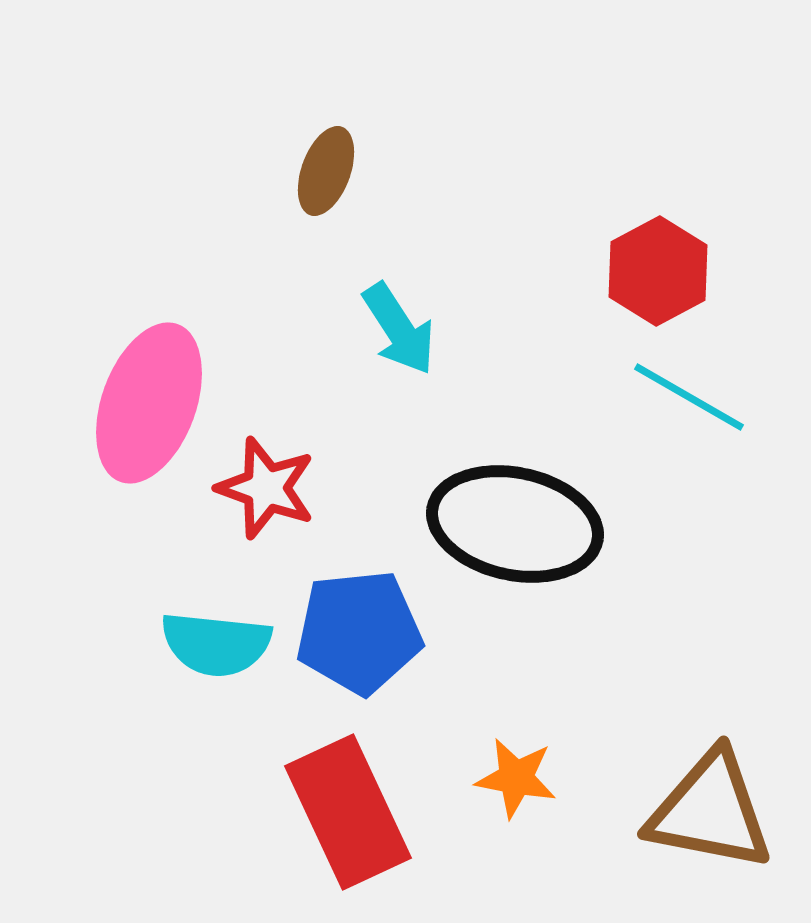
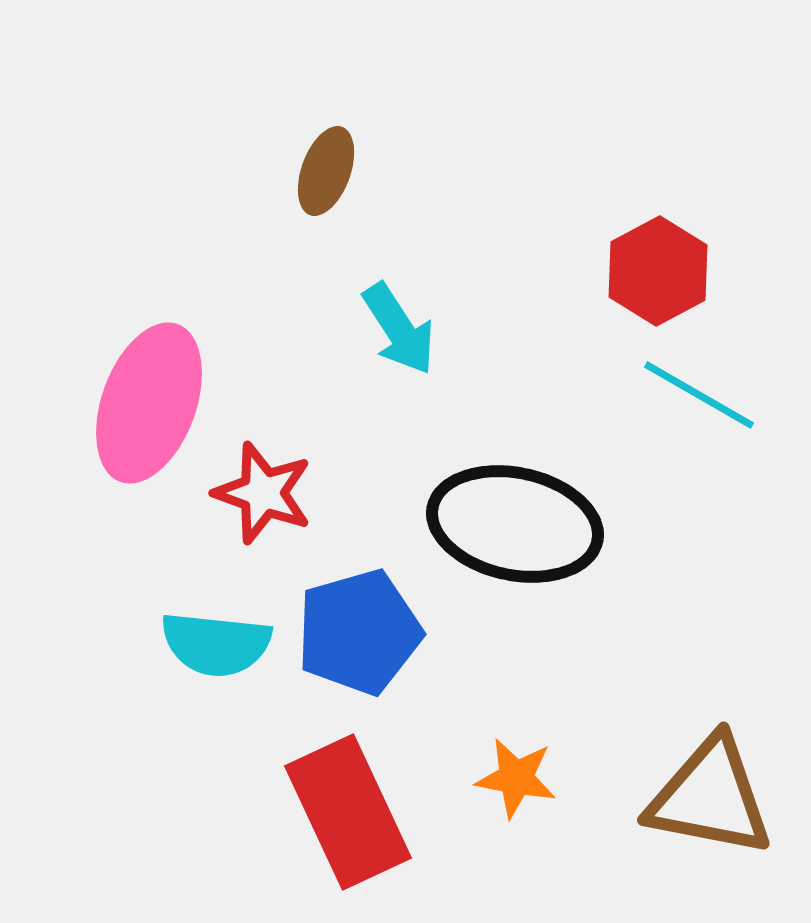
cyan line: moved 10 px right, 2 px up
red star: moved 3 px left, 5 px down
blue pentagon: rotated 10 degrees counterclockwise
brown triangle: moved 14 px up
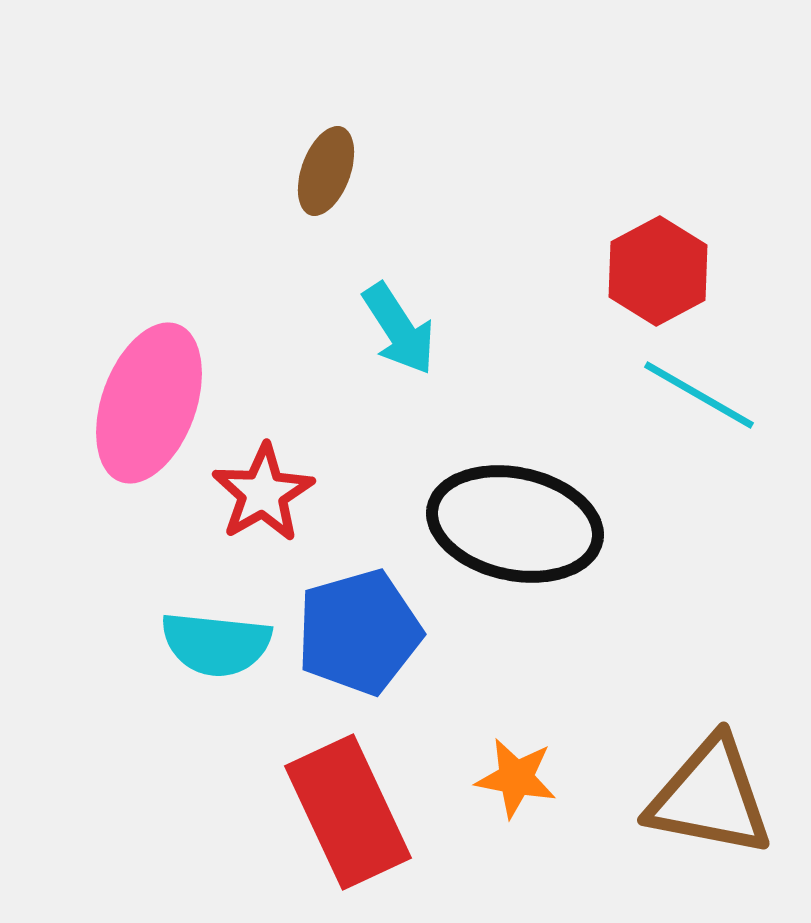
red star: rotated 22 degrees clockwise
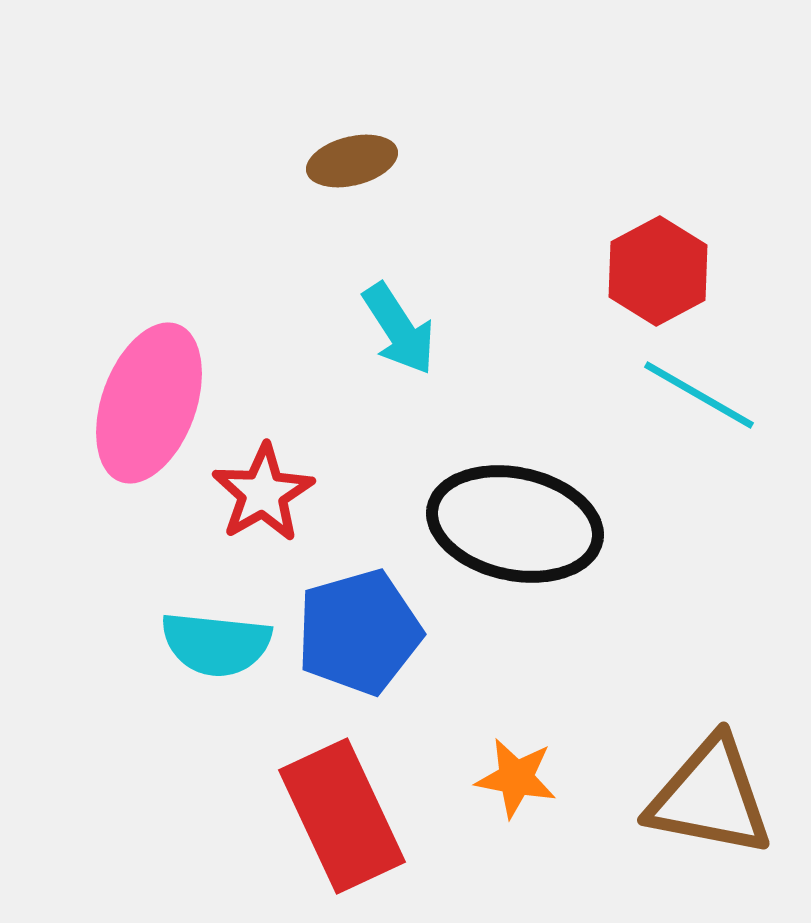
brown ellipse: moved 26 px right, 10 px up; rotated 56 degrees clockwise
red rectangle: moved 6 px left, 4 px down
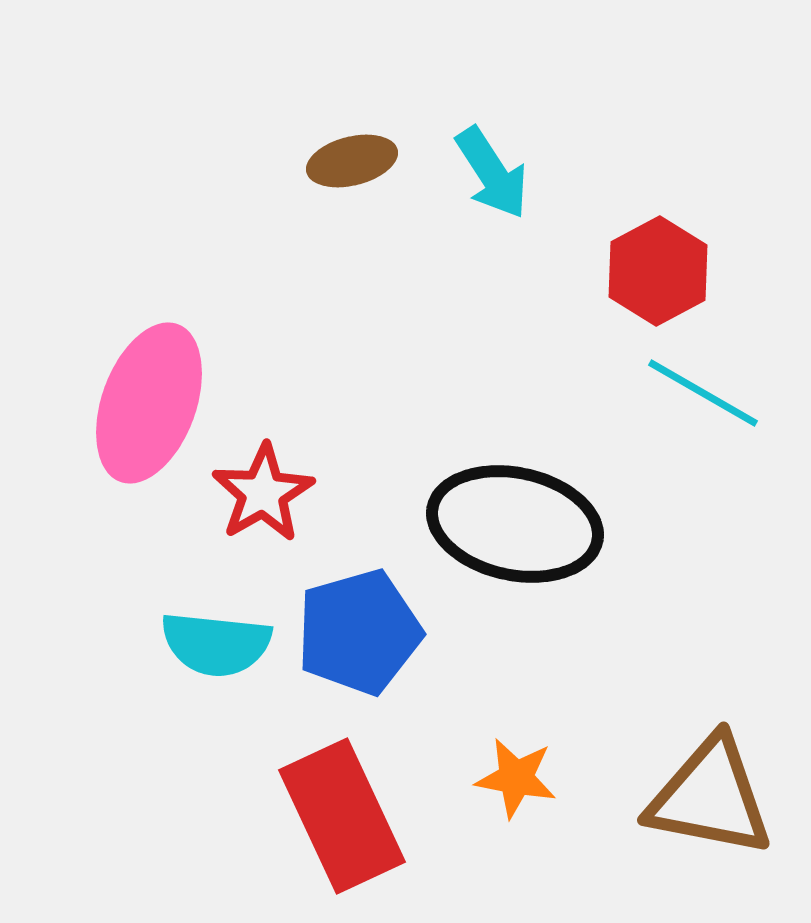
cyan arrow: moved 93 px right, 156 px up
cyan line: moved 4 px right, 2 px up
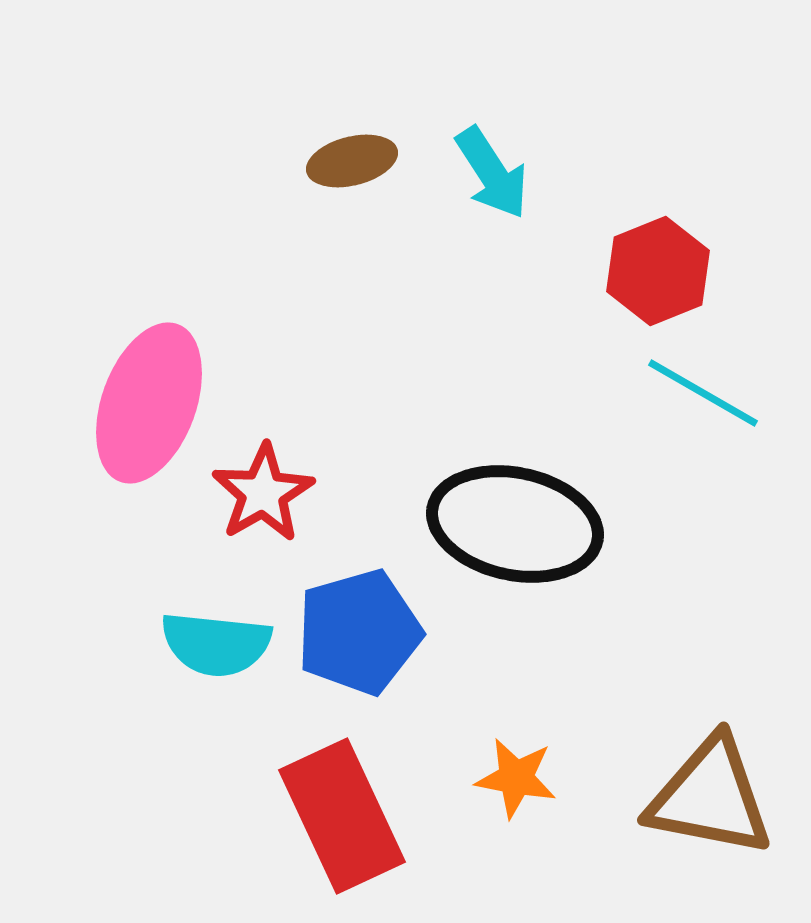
red hexagon: rotated 6 degrees clockwise
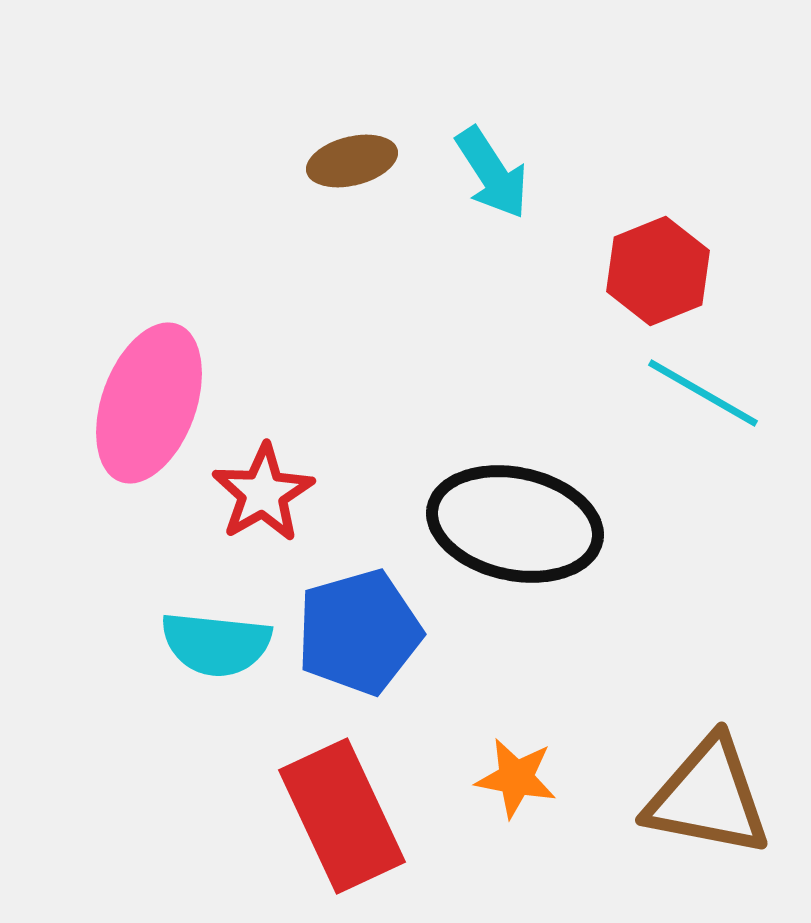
brown triangle: moved 2 px left
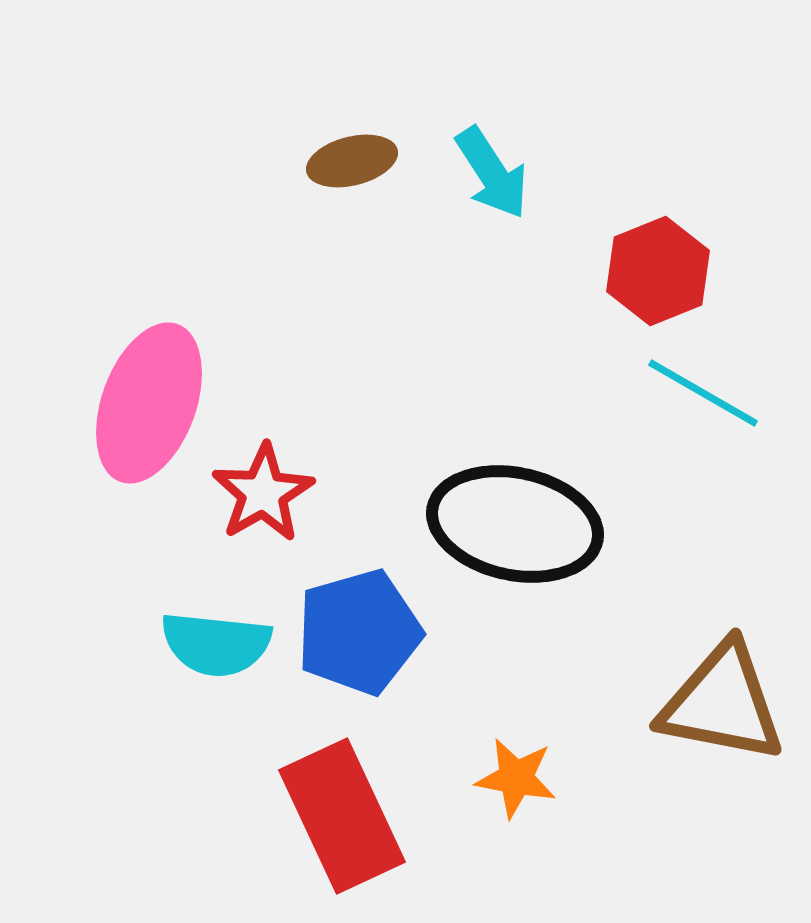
brown triangle: moved 14 px right, 94 px up
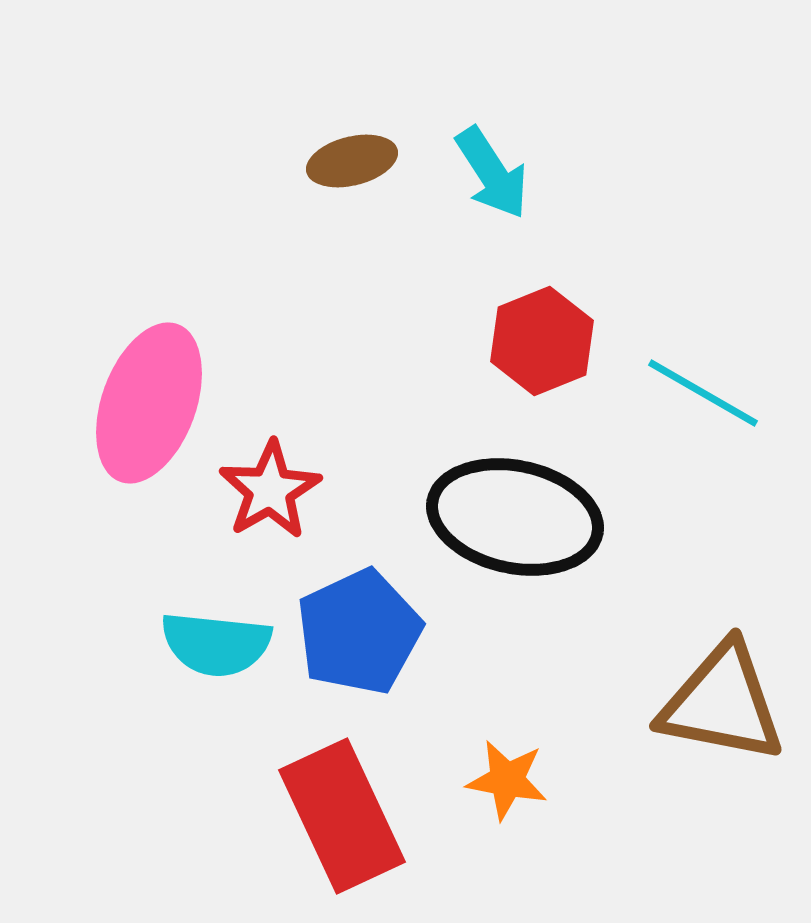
red hexagon: moved 116 px left, 70 px down
red star: moved 7 px right, 3 px up
black ellipse: moved 7 px up
blue pentagon: rotated 9 degrees counterclockwise
orange star: moved 9 px left, 2 px down
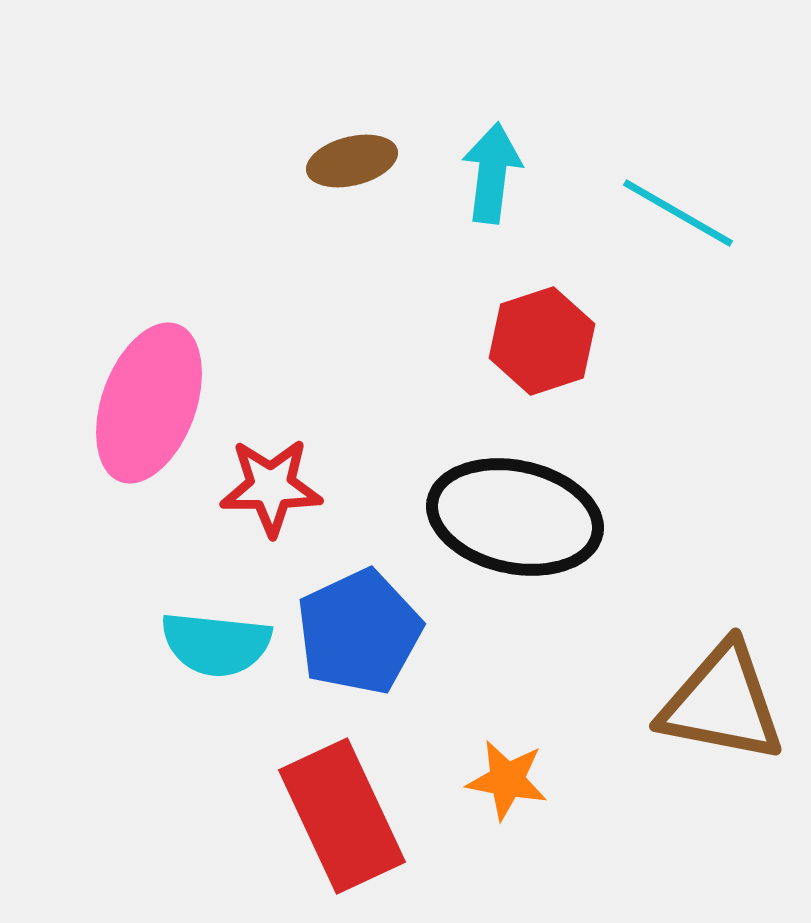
cyan arrow: rotated 140 degrees counterclockwise
red hexagon: rotated 4 degrees clockwise
cyan line: moved 25 px left, 180 px up
red star: moved 1 px right, 3 px up; rotated 30 degrees clockwise
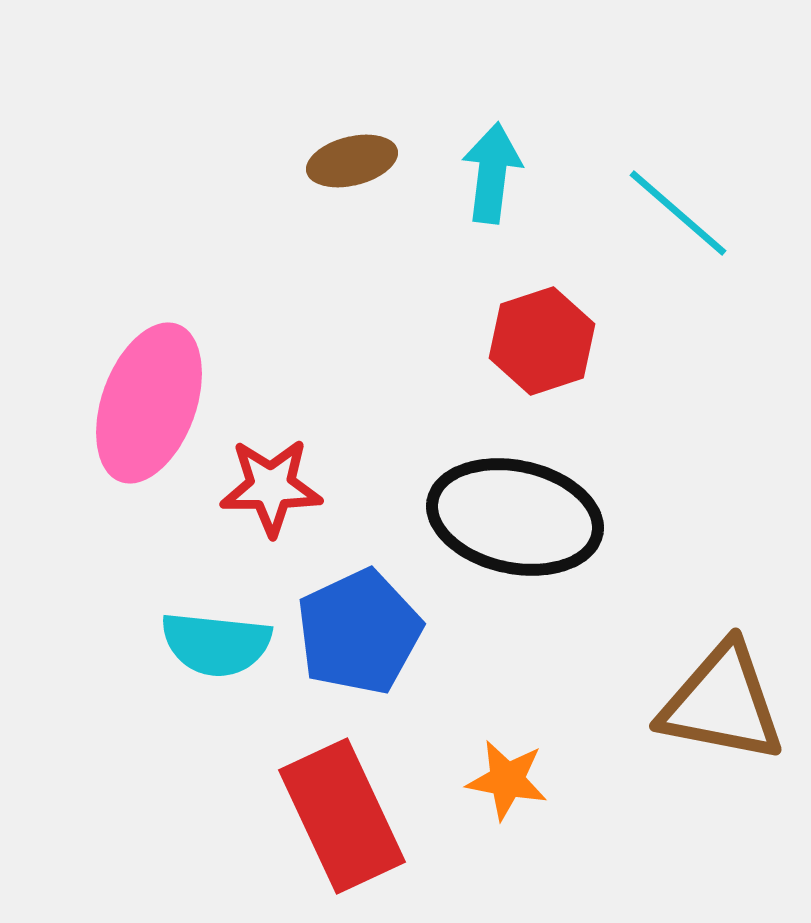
cyan line: rotated 11 degrees clockwise
